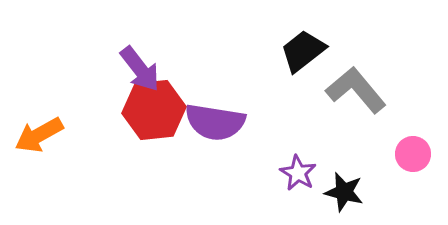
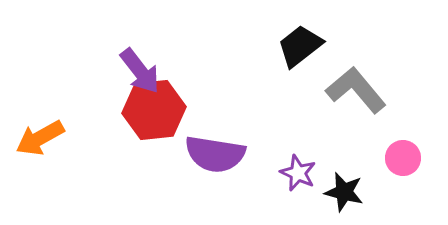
black trapezoid: moved 3 px left, 5 px up
purple arrow: moved 2 px down
purple semicircle: moved 32 px down
orange arrow: moved 1 px right, 3 px down
pink circle: moved 10 px left, 4 px down
purple star: rotated 6 degrees counterclockwise
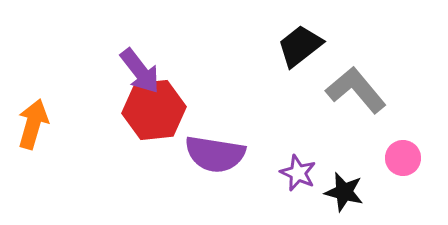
orange arrow: moved 7 px left, 14 px up; rotated 135 degrees clockwise
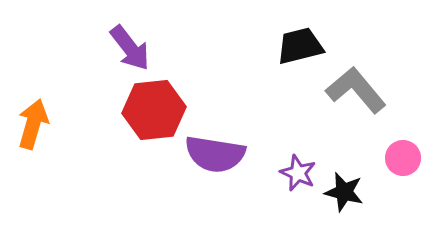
black trapezoid: rotated 24 degrees clockwise
purple arrow: moved 10 px left, 23 px up
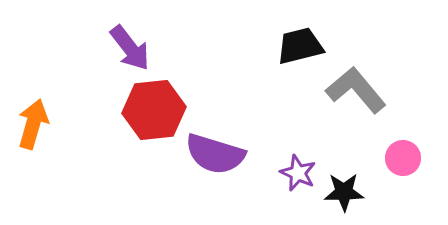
purple semicircle: rotated 8 degrees clockwise
black star: rotated 15 degrees counterclockwise
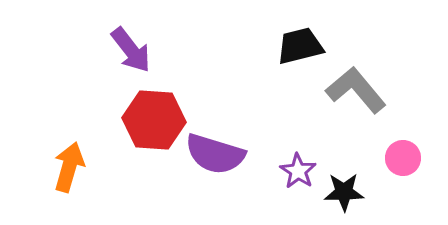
purple arrow: moved 1 px right, 2 px down
red hexagon: moved 10 px down; rotated 10 degrees clockwise
orange arrow: moved 36 px right, 43 px down
purple star: moved 2 px up; rotated 9 degrees clockwise
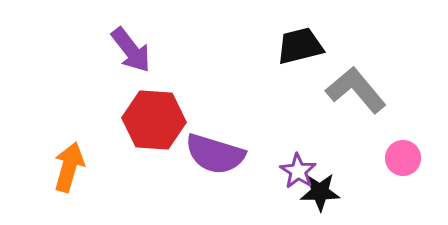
black star: moved 24 px left
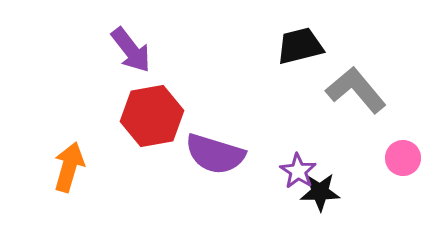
red hexagon: moved 2 px left, 4 px up; rotated 14 degrees counterclockwise
